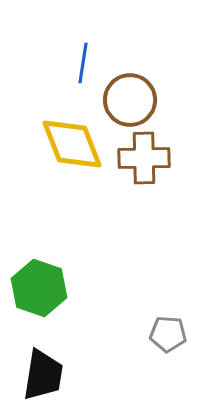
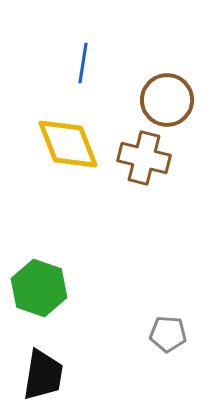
brown circle: moved 37 px right
yellow diamond: moved 4 px left
brown cross: rotated 15 degrees clockwise
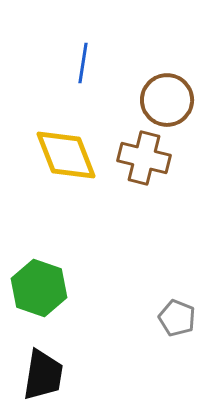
yellow diamond: moved 2 px left, 11 px down
gray pentagon: moved 9 px right, 16 px up; rotated 18 degrees clockwise
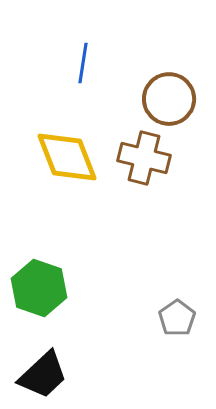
brown circle: moved 2 px right, 1 px up
yellow diamond: moved 1 px right, 2 px down
gray pentagon: rotated 15 degrees clockwise
black trapezoid: rotated 38 degrees clockwise
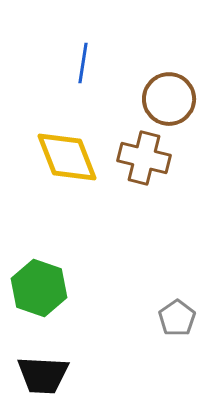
black trapezoid: rotated 46 degrees clockwise
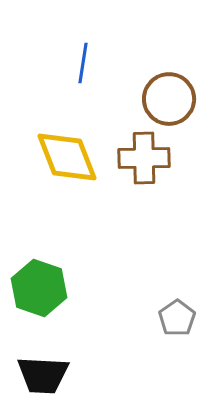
brown cross: rotated 15 degrees counterclockwise
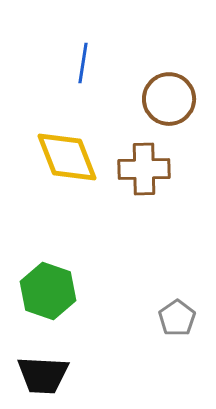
brown cross: moved 11 px down
green hexagon: moved 9 px right, 3 px down
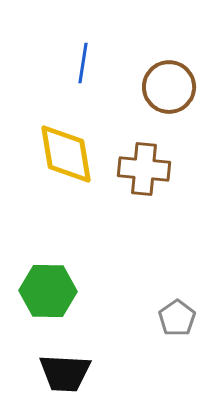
brown circle: moved 12 px up
yellow diamond: moved 1 px left, 3 px up; rotated 12 degrees clockwise
brown cross: rotated 6 degrees clockwise
green hexagon: rotated 18 degrees counterclockwise
black trapezoid: moved 22 px right, 2 px up
